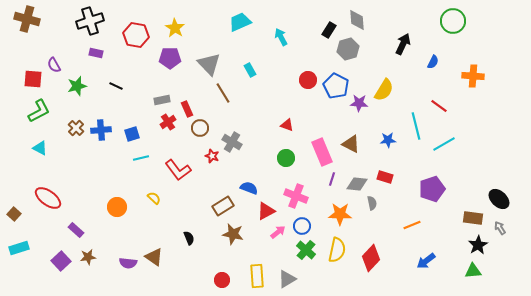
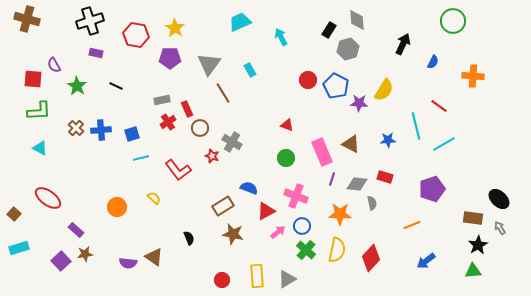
gray triangle at (209, 64): rotated 20 degrees clockwise
green star at (77, 86): rotated 24 degrees counterclockwise
green L-shape at (39, 111): rotated 25 degrees clockwise
brown star at (88, 257): moved 3 px left, 3 px up
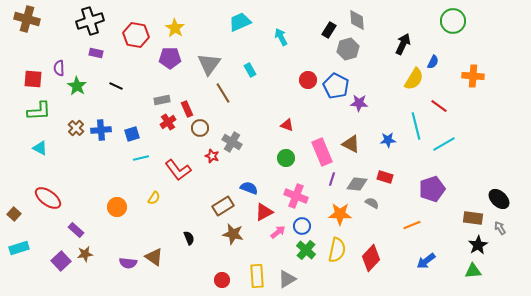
purple semicircle at (54, 65): moved 5 px right, 3 px down; rotated 28 degrees clockwise
yellow semicircle at (384, 90): moved 30 px right, 11 px up
yellow semicircle at (154, 198): rotated 80 degrees clockwise
gray semicircle at (372, 203): rotated 48 degrees counterclockwise
red triangle at (266, 211): moved 2 px left, 1 px down
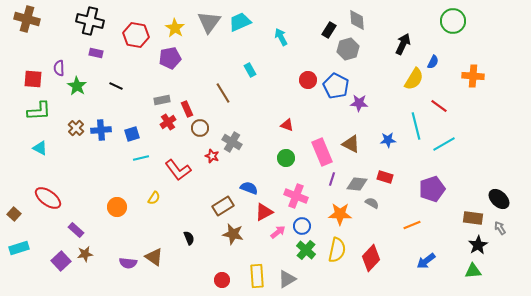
black cross at (90, 21): rotated 32 degrees clockwise
purple pentagon at (170, 58): rotated 10 degrees counterclockwise
gray triangle at (209, 64): moved 42 px up
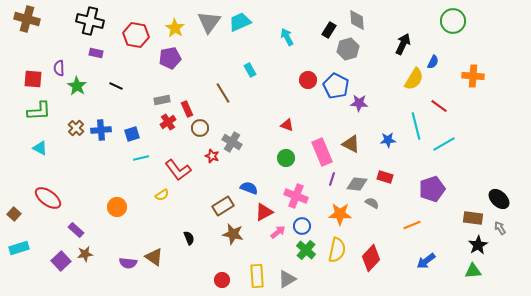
cyan arrow at (281, 37): moved 6 px right
yellow semicircle at (154, 198): moved 8 px right, 3 px up; rotated 24 degrees clockwise
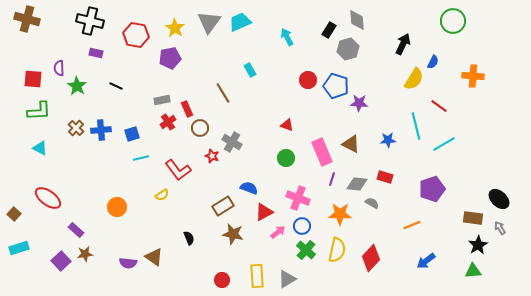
blue pentagon at (336, 86): rotated 10 degrees counterclockwise
pink cross at (296, 196): moved 2 px right, 2 px down
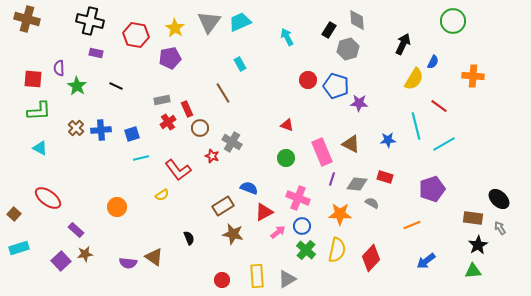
cyan rectangle at (250, 70): moved 10 px left, 6 px up
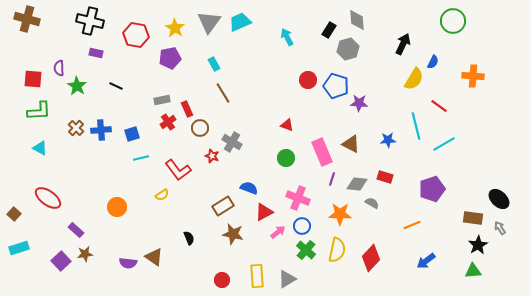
cyan rectangle at (240, 64): moved 26 px left
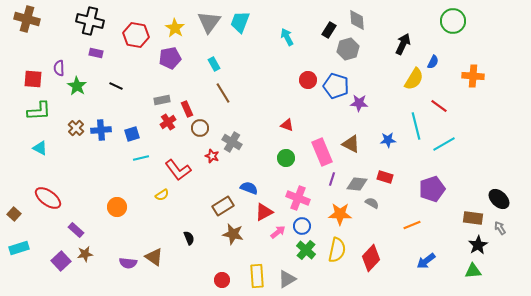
cyan trapezoid at (240, 22): rotated 45 degrees counterclockwise
